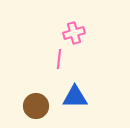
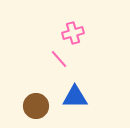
pink cross: moved 1 px left
pink line: rotated 48 degrees counterclockwise
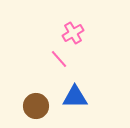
pink cross: rotated 15 degrees counterclockwise
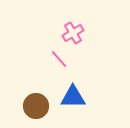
blue triangle: moved 2 px left
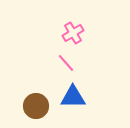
pink line: moved 7 px right, 4 px down
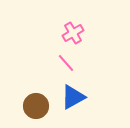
blue triangle: rotated 28 degrees counterclockwise
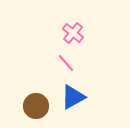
pink cross: rotated 20 degrees counterclockwise
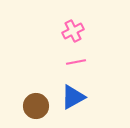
pink cross: moved 2 px up; rotated 25 degrees clockwise
pink line: moved 10 px right, 1 px up; rotated 60 degrees counterclockwise
